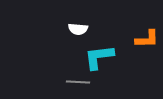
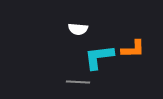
orange L-shape: moved 14 px left, 10 px down
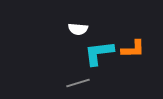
cyan L-shape: moved 4 px up
gray line: moved 1 px down; rotated 20 degrees counterclockwise
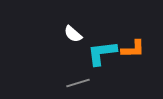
white semicircle: moved 5 px left, 5 px down; rotated 36 degrees clockwise
cyan L-shape: moved 3 px right
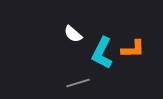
cyan L-shape: rotated 56 degrees counterclockwise
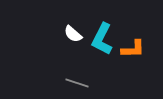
cyan L-shape: moved 14 px up
gray line: moved 1 px left; rotated 35 degrees clockwise
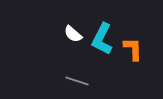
orange L-shape: rotated 90 degrees counterclockwise
gray line: moved 2 px up
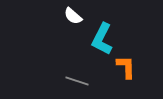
white semicircle: moved 18 px up
orange L-shape: moved 7 px left, 18 px down
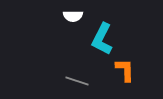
white semicircle: rotated 42 degrees counterclockwise
orange L-shape: moved 1 px left, 3 px down
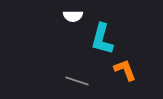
cyan L-shape: rotated 12 degrees counterclockwise
orange L-shape: rotated 20 degrees counterclockwise
